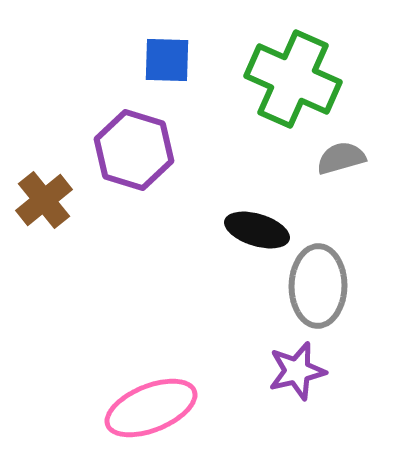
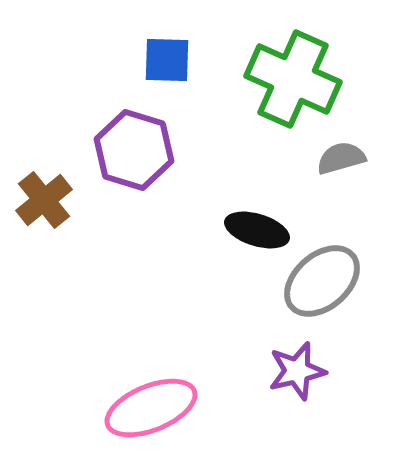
gray ellipse: moved 4 px right, 5 px up; rotated 48 degrees clockwise
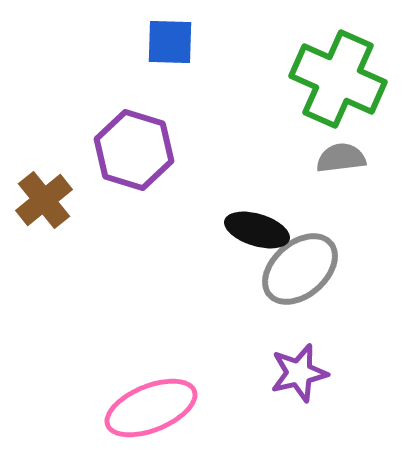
blue square: moved 3 px right, 18 px up
green cross: moved 45 px right
gray semicircle: rotated 9 degrees clockwise
gray ellipse: moved 22 px left, 12 px up
purple star: moved 2 px right, 2 px down
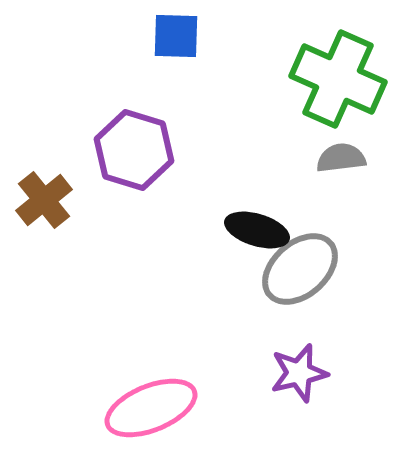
blue square: moved 6 px right, 6 px up
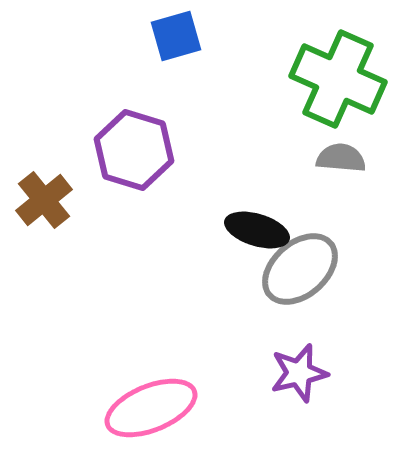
blue square: rotated 18 degrees counterclockwise
gray semicircle: rotated 12 degrees clockwise
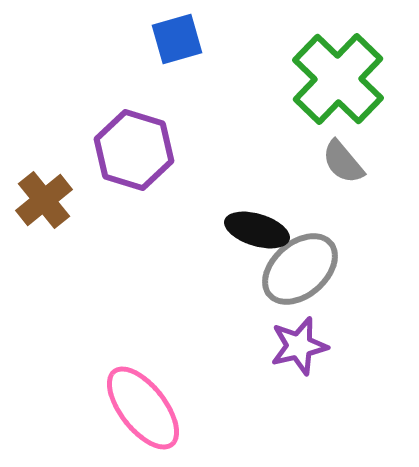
blue square: moved 1 px right, 3 px down
green cross: rotated 20 degrees clockwise
gray semicircle: moved 2 px right, 4 px down; rotated 135 degrees counterclockwise
purple star: moved 27 px up
pink ellipse: moved 8 px left; rotated 74 degrees clockwise
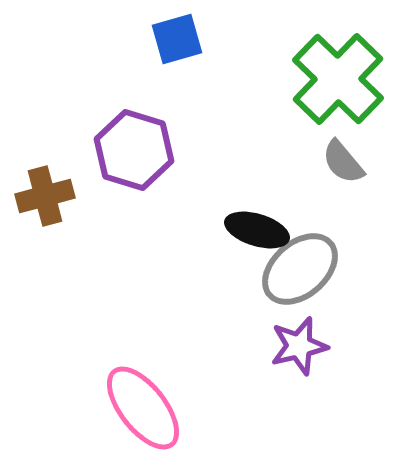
brown cross: moved 1 px right, 4 px up; rotated 24 degrees clockwise
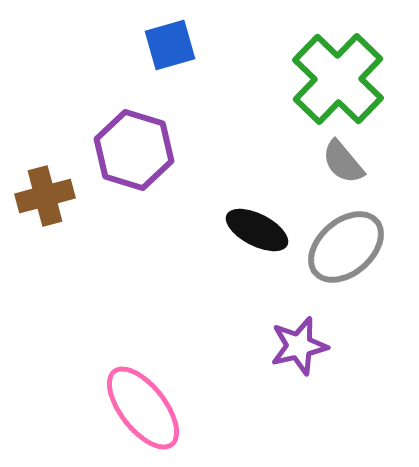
blue square: moved 7 px left, 6 px down
black ellipse: rotated 10 degrees clockwise
gray ellipse: moved 46 px right, 22 px up
